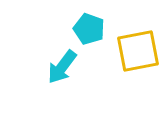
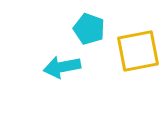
cyan arrow: rotated 42 degrees clockwise
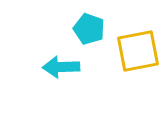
cyan arrow: moved 1 px left; rotated 9 degrees clockwise
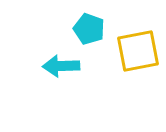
cyan arrow: moved 1 px up
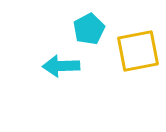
cyan pentagon: rotated 24 degrees clockwise
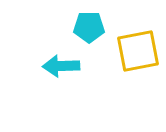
cyan pentagon: moved 2 px up; rotated 28 degrees clockwise
